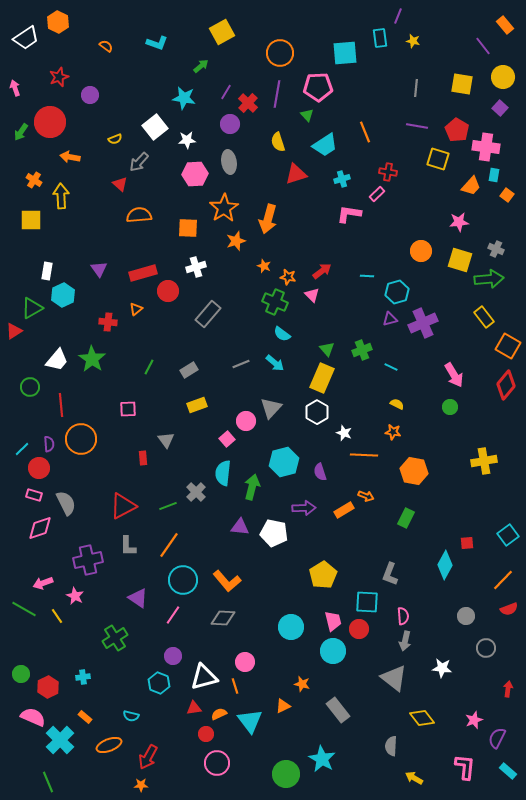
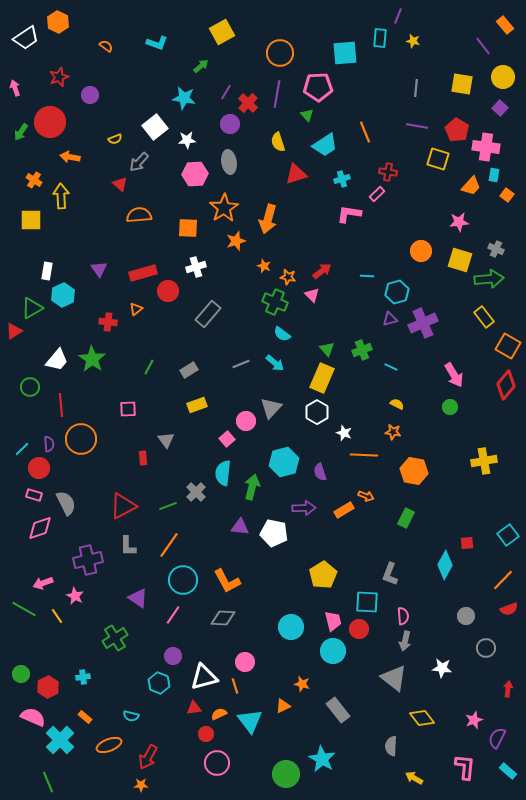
cyan rectangle at (380, 38): rotated 12 degrees clockwise
orange L-shape at (227, 581): rotated 12 degrees clockwise
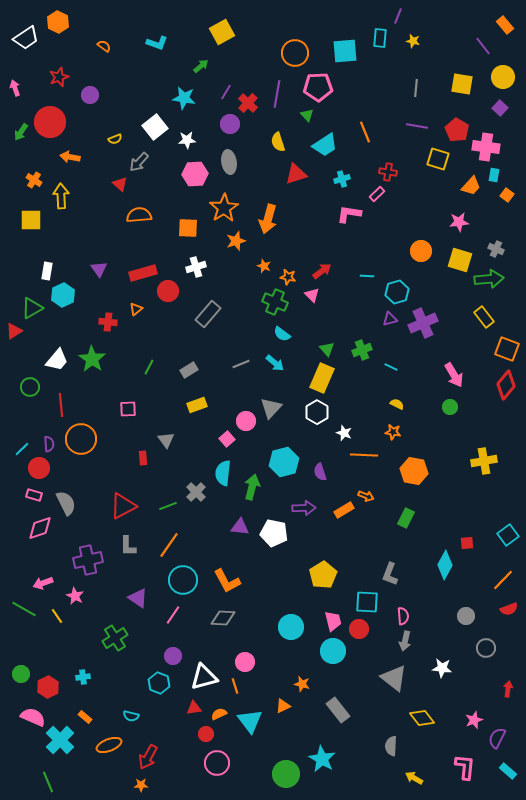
orange semicircle at (106, 46): moved 2 px left
orange circle at (280, 53): moved 15 px right
cyan square at (345, 53): moved 2 px up
orange square at (508, 346): moved 1 px left, 3 px down; rotated 10 degrees counterclockwise
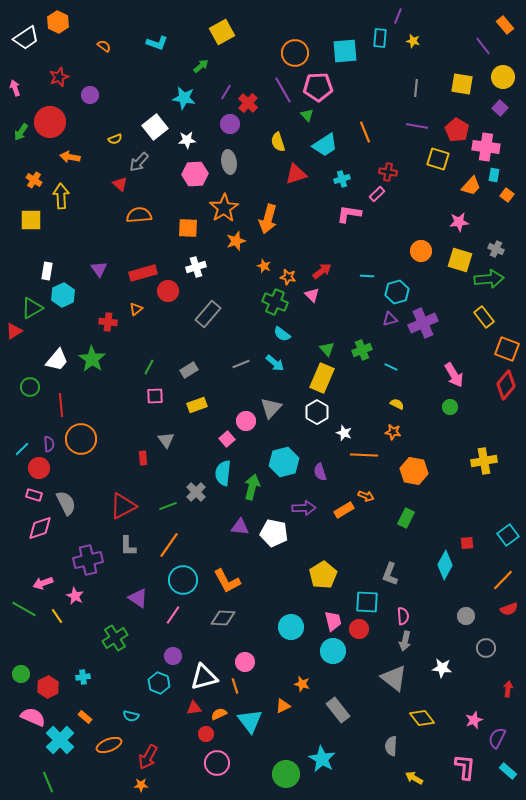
purple line at (277, 94): moved 6 px right, 4 px up; rotated 40 degrees counterclockwise
pink square at (128, 409): moved 27 px right, 13 px up
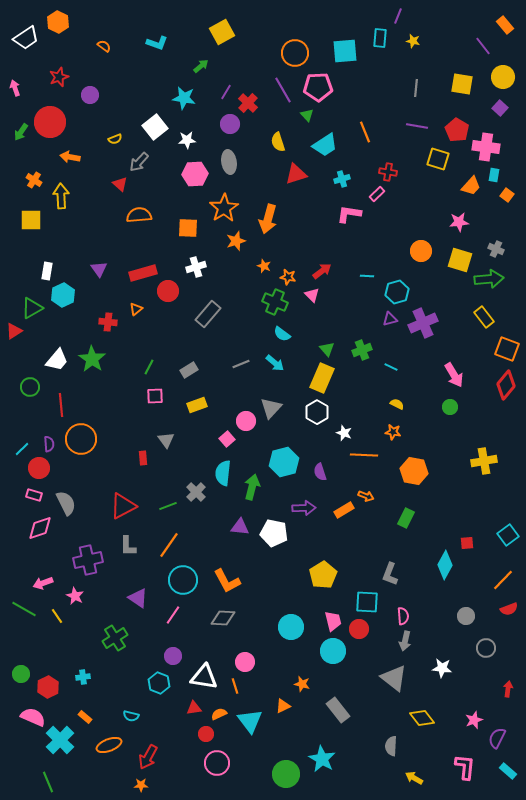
white triangle at (204, 677): rotated 24 degrees clockwise
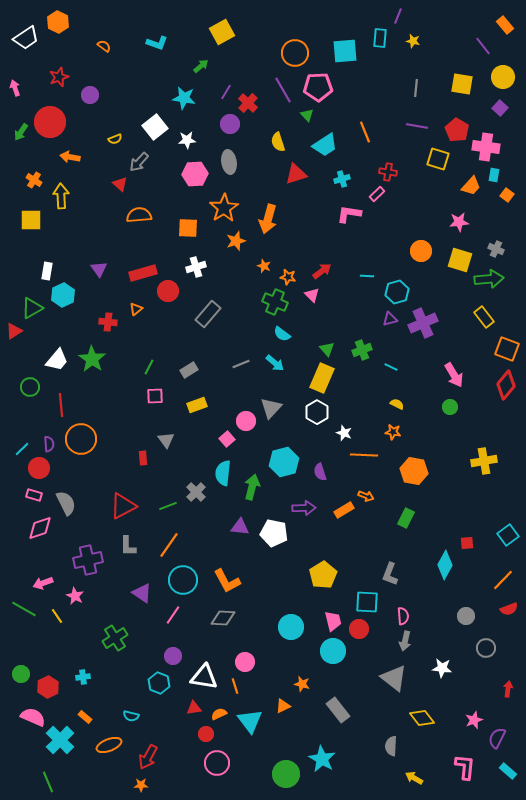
purple triangle at (138, 598): moved 4 px right, 5 px up
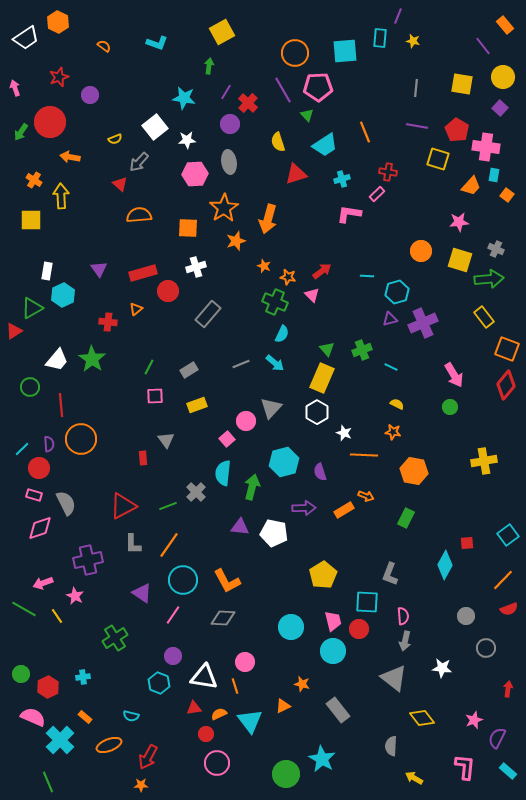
green arrow at (201, 66): moved 8 px right; rotated 42 degrees counterclockwise
cyan semicircle at (282, 334): rotated 102 degrees counterclockwise
gray L-shape at (128, 546): moved 5 px right, 2 px up
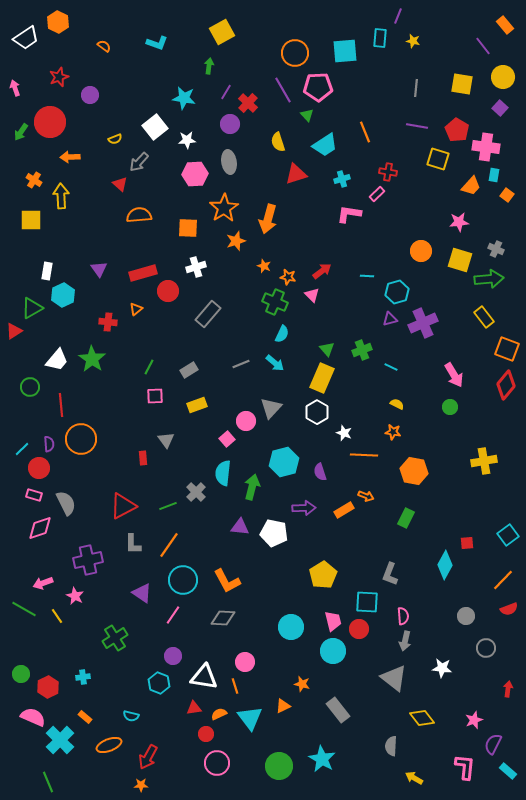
orange arrow at (70, 157): rotated 12 degrees counterclockwise
cyan triangle at (250, 721): moved 3 px up
purple semicircle at (497, 738): moved 4 px left, 6 px down
green circle at (286, 774): moved 7 px left, 8 px up
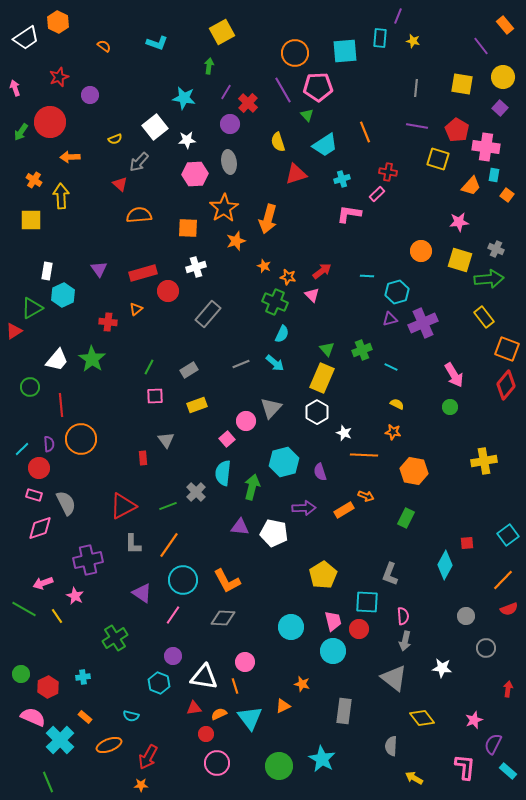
purple line at (483, 46): moved 2 px left
gray rectangle at (338, 710): moved 6 px right, 1 px down; rotated 45 degrees clockwise
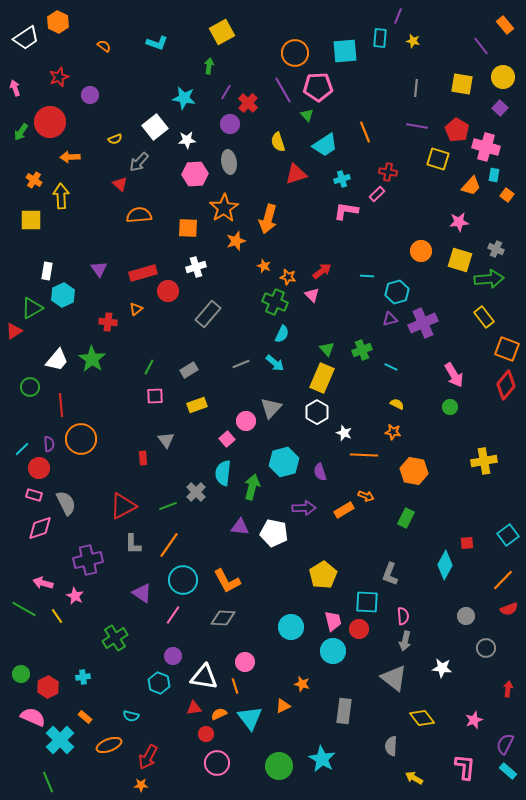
pink cross at (486, 147): rotated 8 degrees clockwise
pink L-shape at (349, 214): moved 3 px left, 3 px up
pink arrow at (43, 583): rotated 36 degrees clockwise
purple semicircle at (493, 744): moved 12 px right
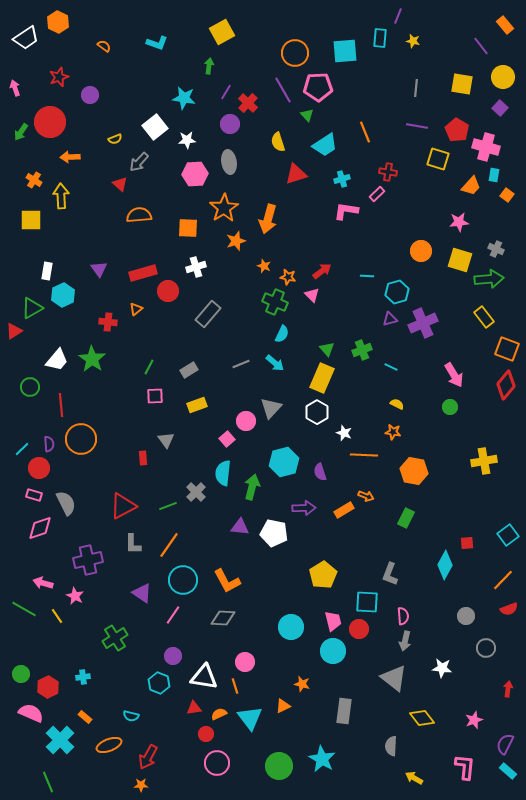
pink semicircle at (33, 717): moved 2 px left, 4 px up
